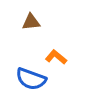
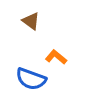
brown triangle: moved 1 px up; rotated 42 degrees clockwise
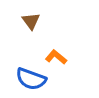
brown triangle: rotated 18 degrees clockwise
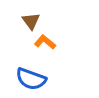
orange L-shape: moved 11 px left, 15 px up
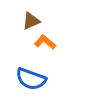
brown triangle: rotated 42 degrees clockwise
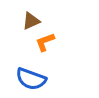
orange L-shape: rotated 60 degrees counterclockwise
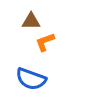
brown triangle: rotated 24 degrees clockwise
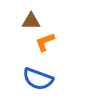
blue semicircle: moved 7 px right
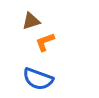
brown triangle: rotated 18 degrees counterclockwise
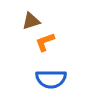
blue semicircle: moved 13 px right; rotated 20 degrees counterclockwise
